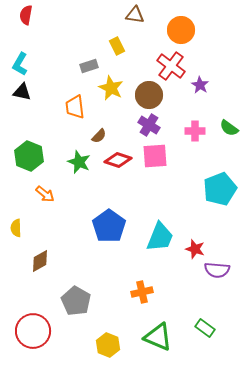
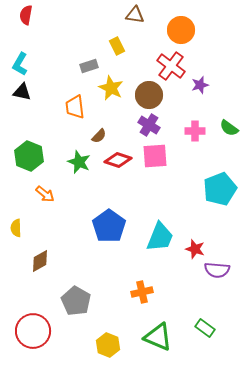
purple star: rotated 24 degrees clockwise
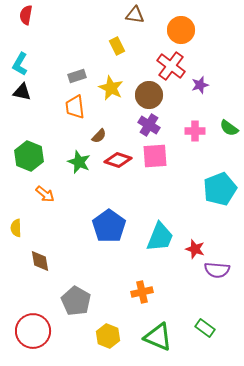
gray rectangle: moved 12 px left, 10 px down
brown diamond: rotated 70 degrees counterclockwise
yellow hexagon: moved 9 px up
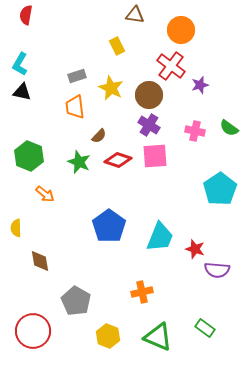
pink cross: rotated 12 degrees clockwise
cyan pentagon: rotated 12 degrees counterclockwise
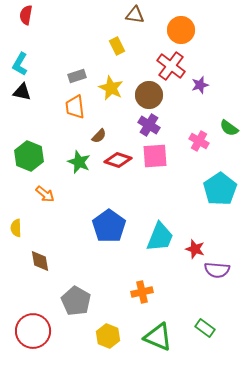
pink cross: moved 4 px right, 10 px down; rotated 18 degrees clockwise
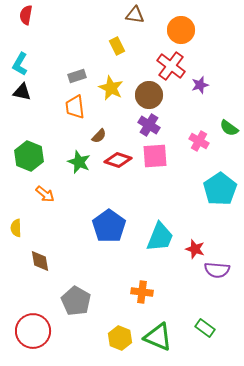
orange cross: rotated 20 degrees clockwise
yellow hexagon: moved 12 px right, 2 px down
